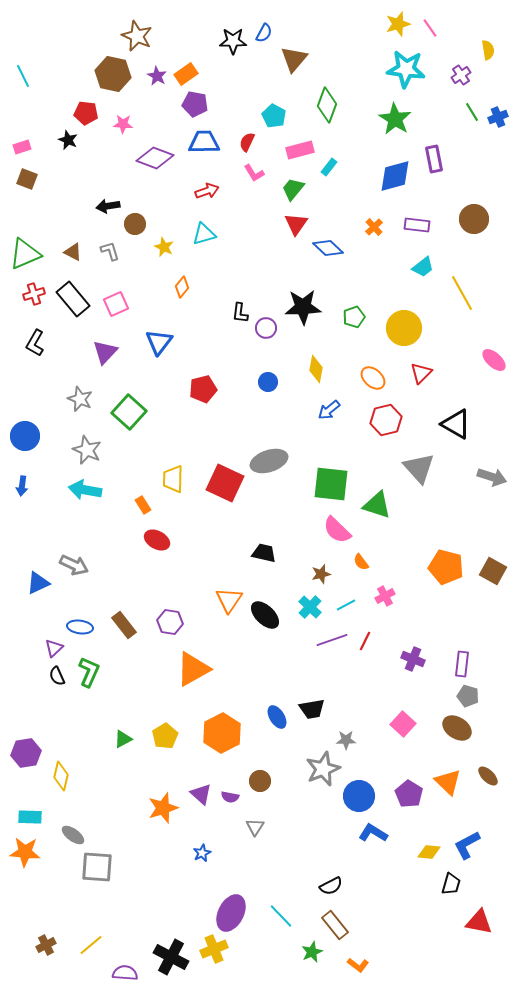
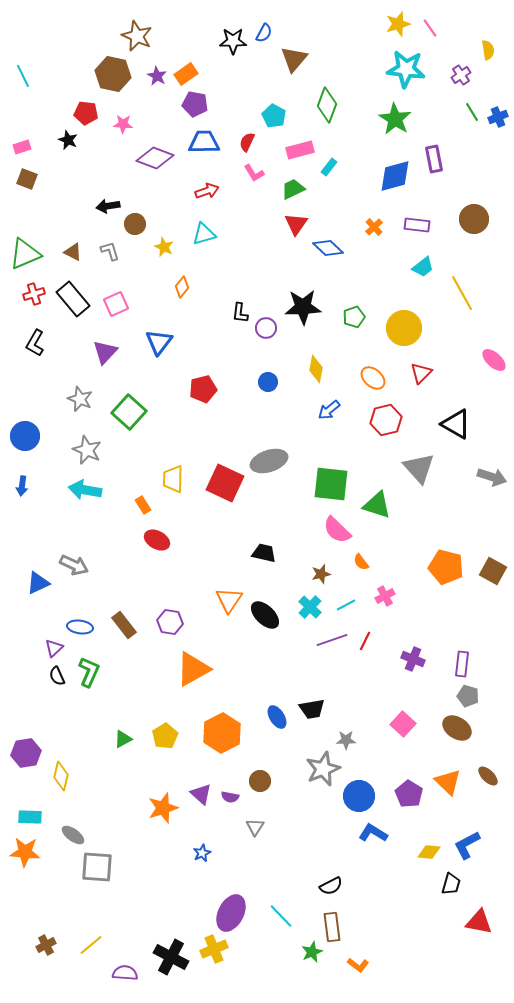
green trapezoid at (293, 189): rotated 25 degrees clockwise
brown rectangle at (335, 925): moved 3 px left, 2 px down; rotated 32 degrees clockwise
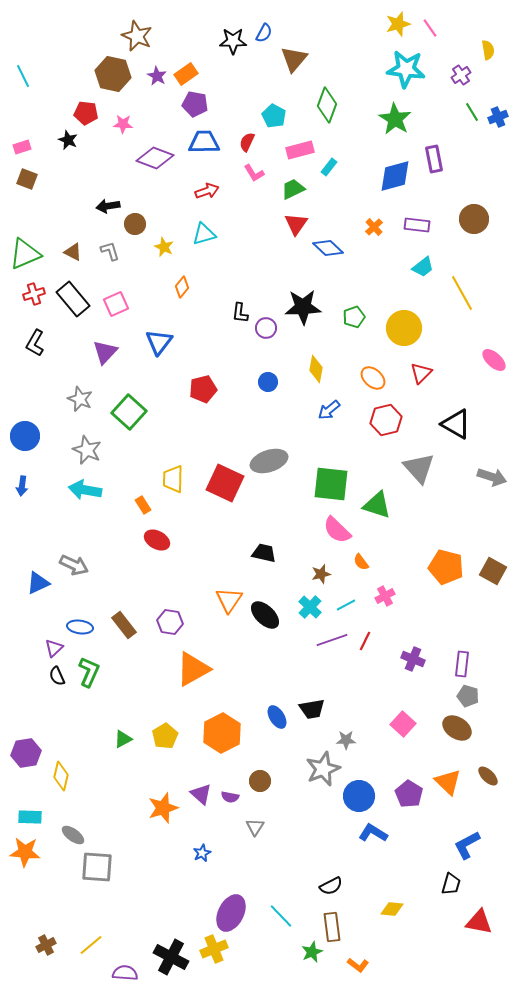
yellow diamond at (429, 852): moved 37 px left, 57 px down
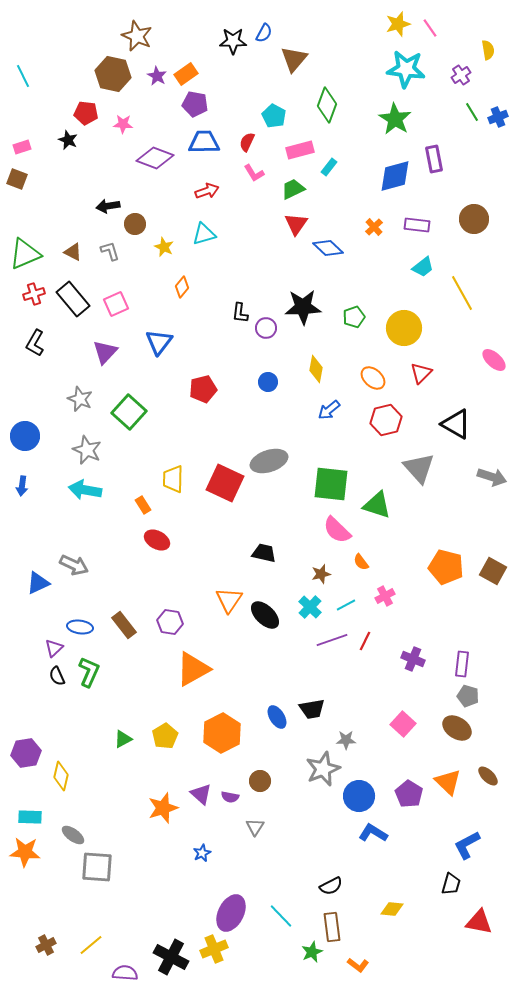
brown square at (27, 179): moved 10 px left
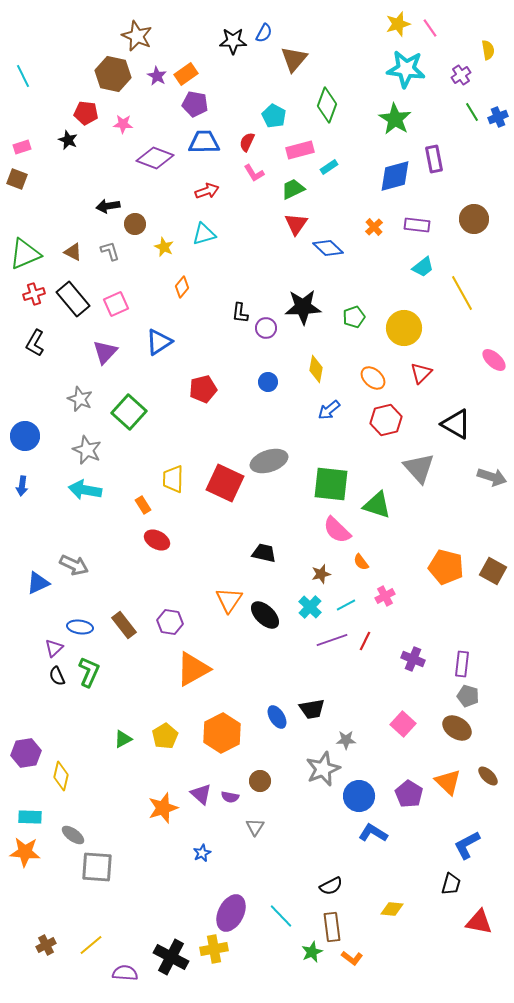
cyan rectangle at (329, 167): rotated 18 degrees clockwise
blue triangle at (159, 342): rotated 20 degrees clockwise
yellow cross at (214, 949): rotated 12 degrees clockwise
orange L-shape at (358, 965): moved 6 px left, 7 px up
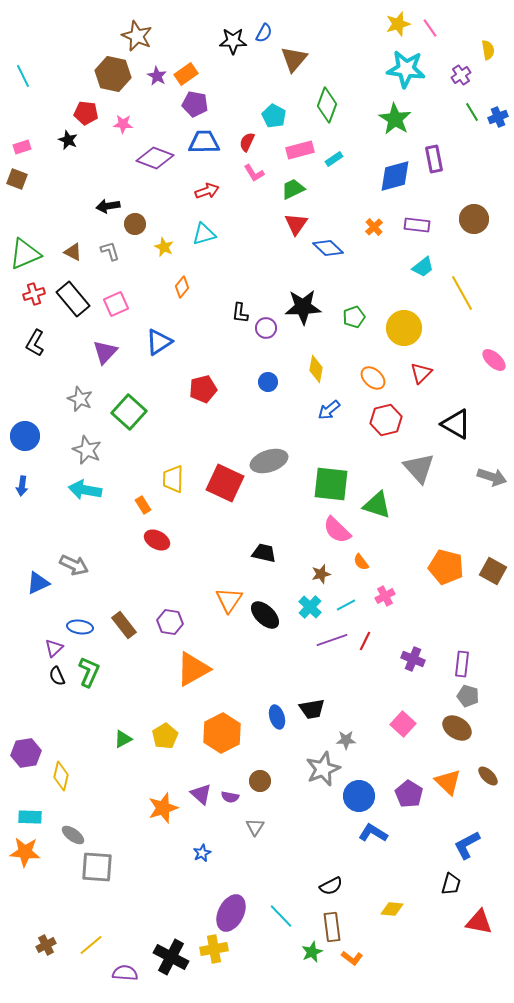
cyan rectangle at (329, 167): moved 5 px right, 8 px up
blue ellipse at (277, 717): rotated 15 degrees clockwise
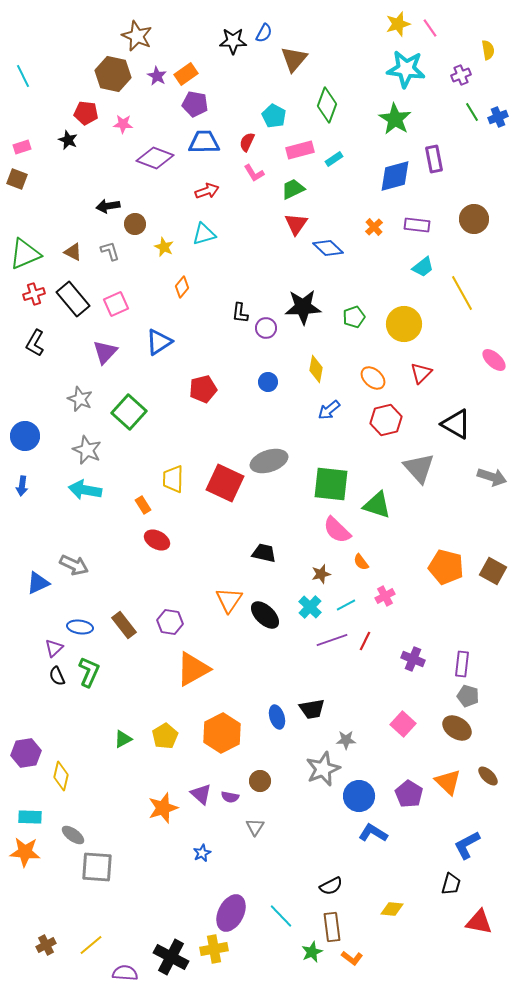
purple cross at (461, 75): rotated 12 degrees clockwise
yellow circle at (404, 328): moved 4 px up
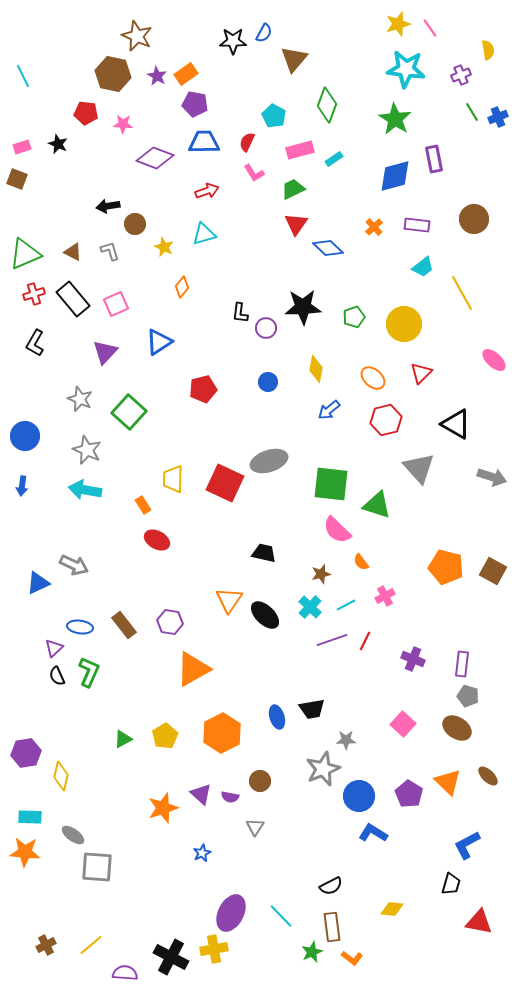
black star at (68, 140): moved 10 px left, 4 px down
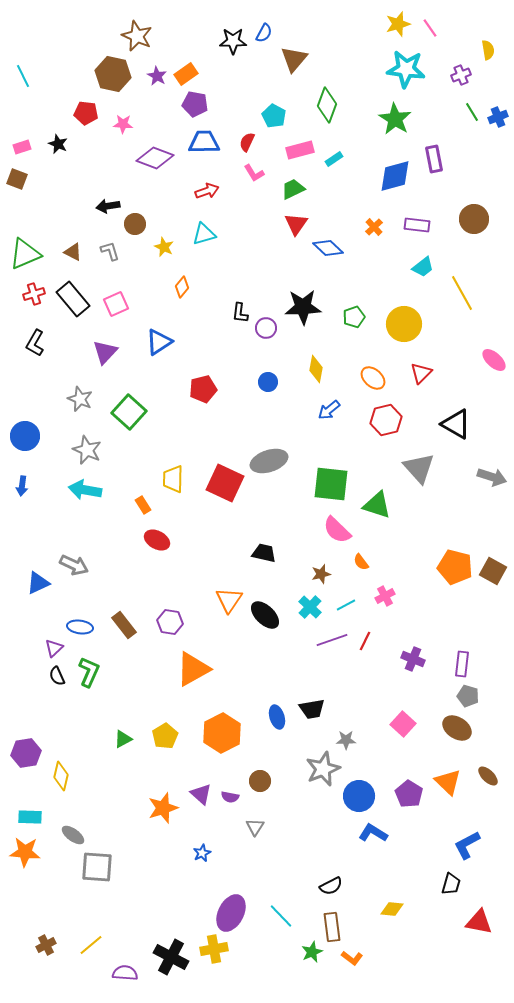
orange pentagon at (446, 567): moved 9 px right
